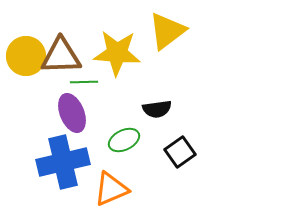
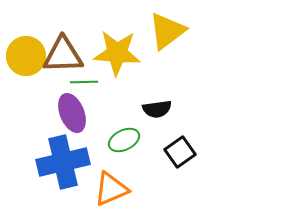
brown triangle: moved 2 px right, 1 px up
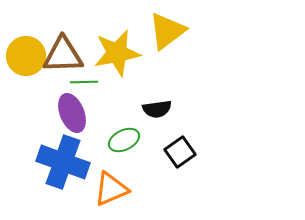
yellow star: rotated 15 degrees counterclockwise
blue cross: rotated 33 degrees clockwise
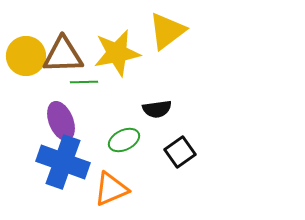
purple ellipse: moved 11 px left, 8 px down
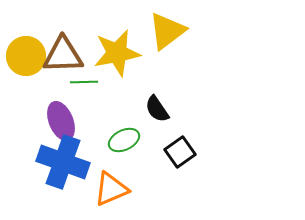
black semicircle: rotated 64 degrees clockwise
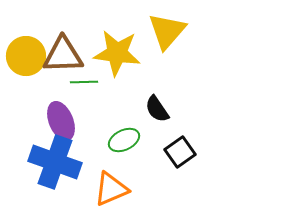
yellow triangle: rotated 12 degrees counterclockwise
yellow star: rotated 18 degrees clockwise
blue cross: moved 8 px left
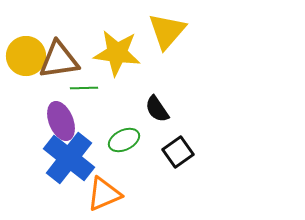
brown triangle: moved 4 px left, 5 px down; rotated 6 degrees counterclockwise
green line: moved 6 px down
black square: moved 2 px left
blue cross: moved 14 px right, 4 px up; rotated 18 degrees clockwise
orange triangle: moved 7 px left, 5 px down
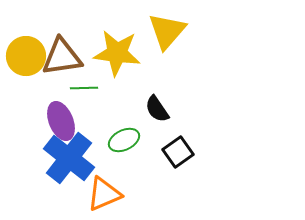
brown triangle: moved 3 px right, 3 px up
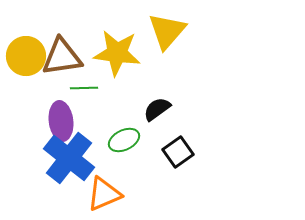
black semicircle: rotated 88 degrees clockwise
purple ellipse: rotated 15 degrees clockwise
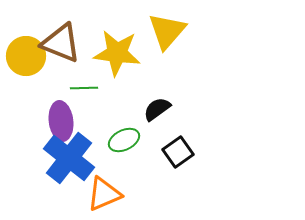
brown triangle: moved 1 px left, 14 px up; rotated 30 degrees clockwise
